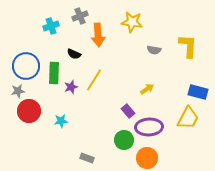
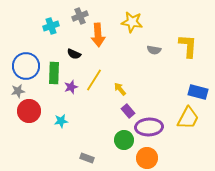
yellow arrow: moved 27 px left; rotated 96 degrees counterclockwise
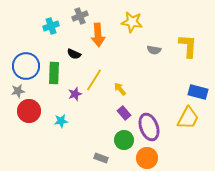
purple star: moved 4 px right, 7 px down
purple rectangle: moved 4 px left, 2 px down
purple ellipse: rotated 72 degrees clockwise
gray rectangle: moved 14 px right
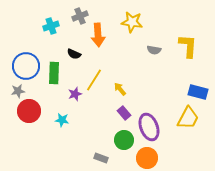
cyan star: moved 1 px right, 1 px up; rotated 16 degrees clockwise
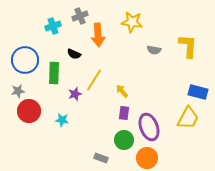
cyan cross: moved 2 px right
blue circle: moved 1 px left, 6 px up
yellow arrow: moved 2 px right, 2 px down
purple rectangle: rotated 48 degrees clockwise
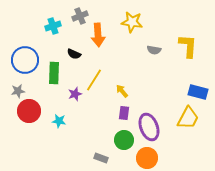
cyan star: moved 3 px left, 1 px down
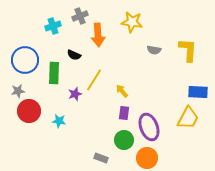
yellow L-shape: moved 4 px down
black semicircle: moved 1 px down
blue rectangle: rotated 12 degrees counterclockwise
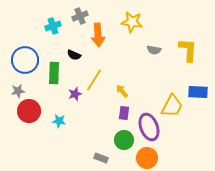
yellow trapezoid: moved 16 px left, 12 px up
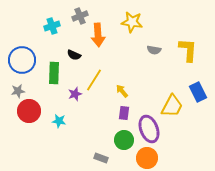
cyan cross: moved 1 px left
blue circle: moved 3 px left
blue rectangle: rotated 60 degrees clockwise
purple ellipse: moved 2 px down
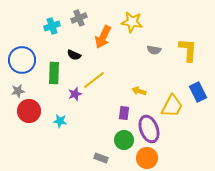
gray cross: moved 1 px left, 2 px down
orange arrow: moved 5 px right, 2 px down; rotated 30 degrees clockwise
yellow line: rotated 20 degrees clockwise
yellow arrow: moved 17 px right; rotated 32 degrees counterclockwise
cyan star: moved 1 px right
